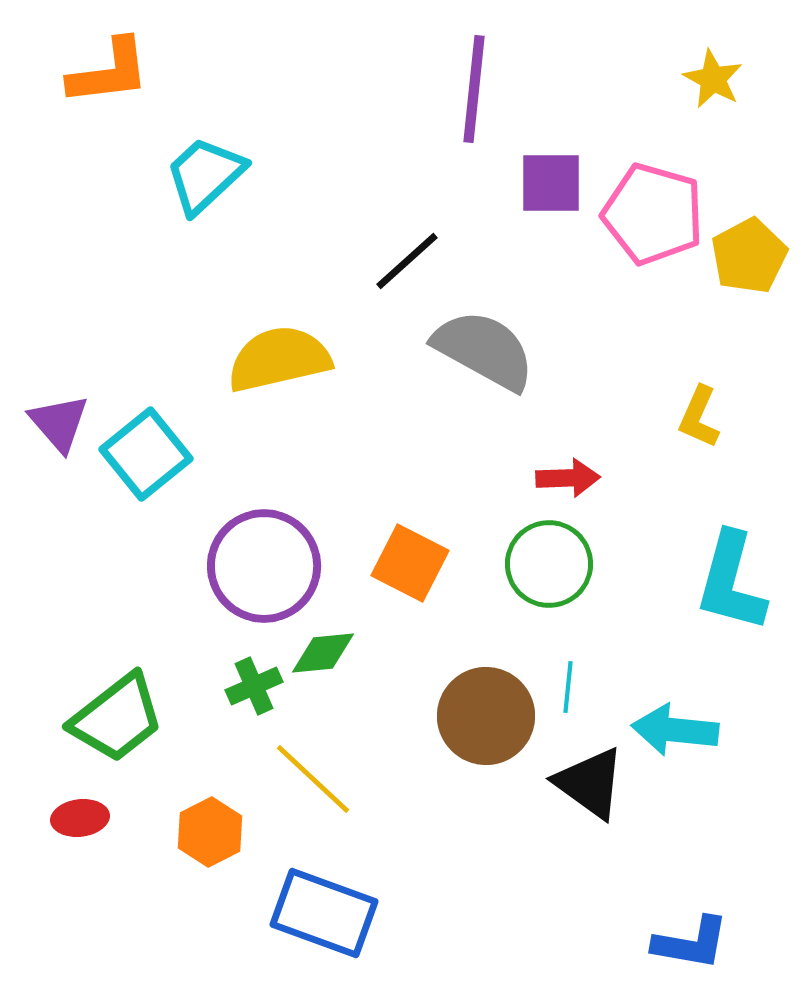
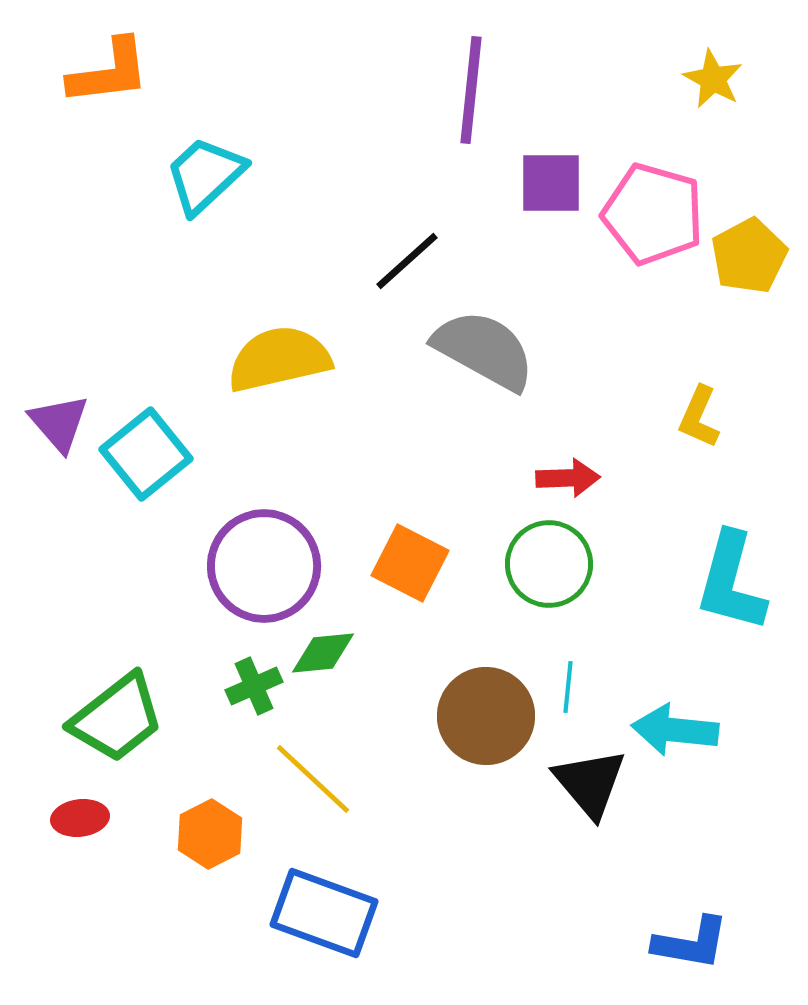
purple line: moved 3 px left, 1 px down
black triangle: rotated 14 degrees clockwise
orange hexagon: moved 2 px down
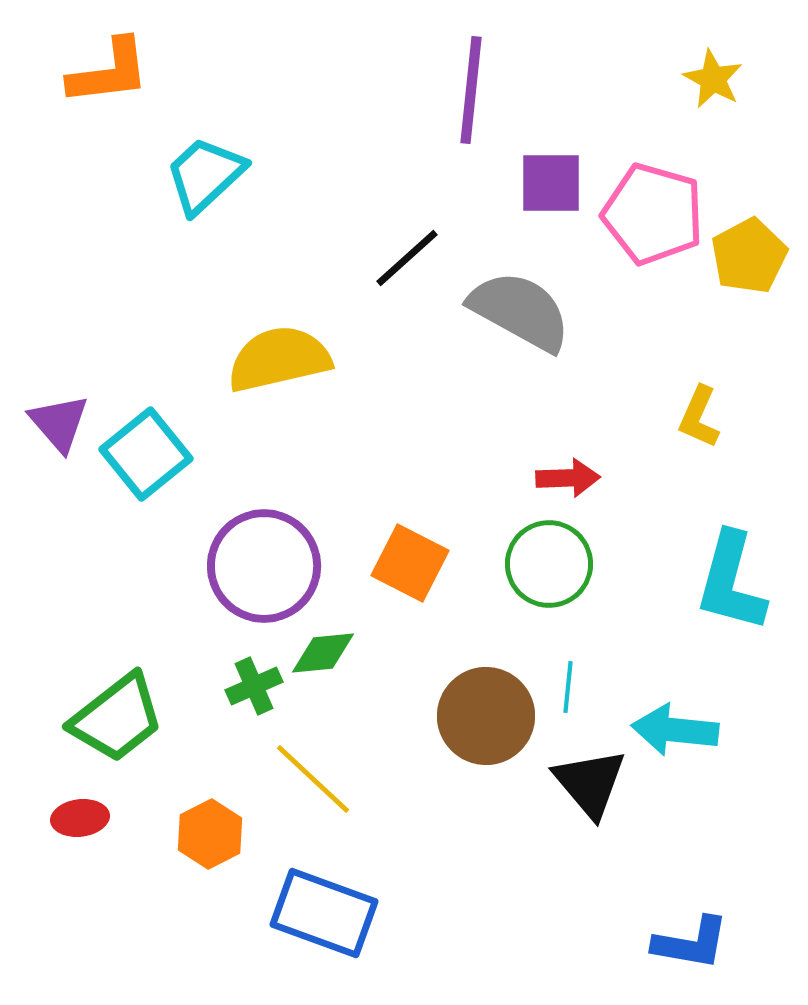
black line: moved 3 px up
gray semicircle: moved 36 px right, 39 px up
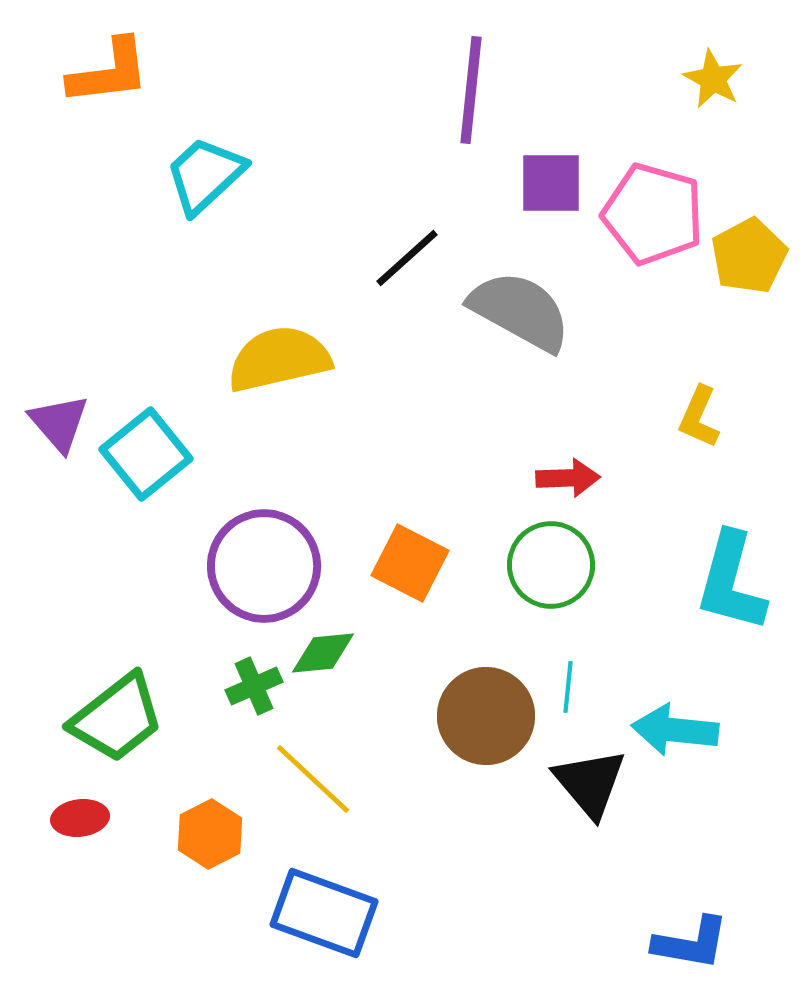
green circle: moved 2 px right, 1 px down
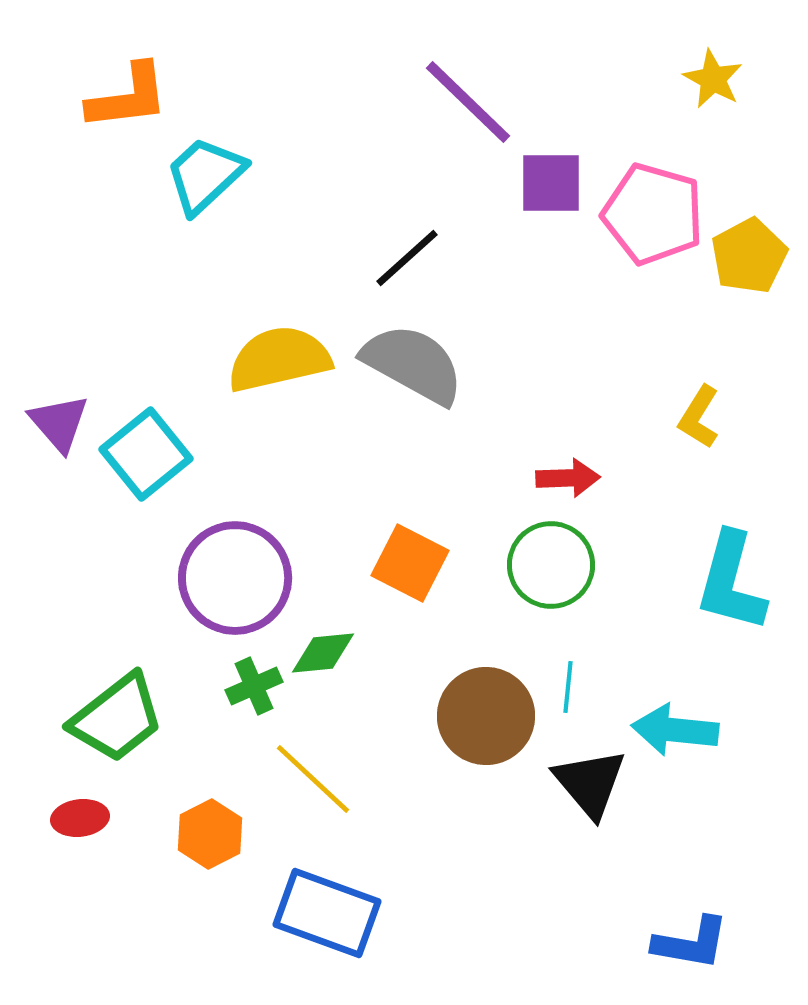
orange L-shape: moved 19 px right, 25 px down
purple line: moved 3 px left, 12 px down; rotated 52 degrees counterclockwise
gray semicircle: moved 107 px left, 53 px down
yellow L-shape: rotated 8 degrees clockwise
purple circle: moved 29 px left, 12 px down
blue rectangle: moved 3 px right
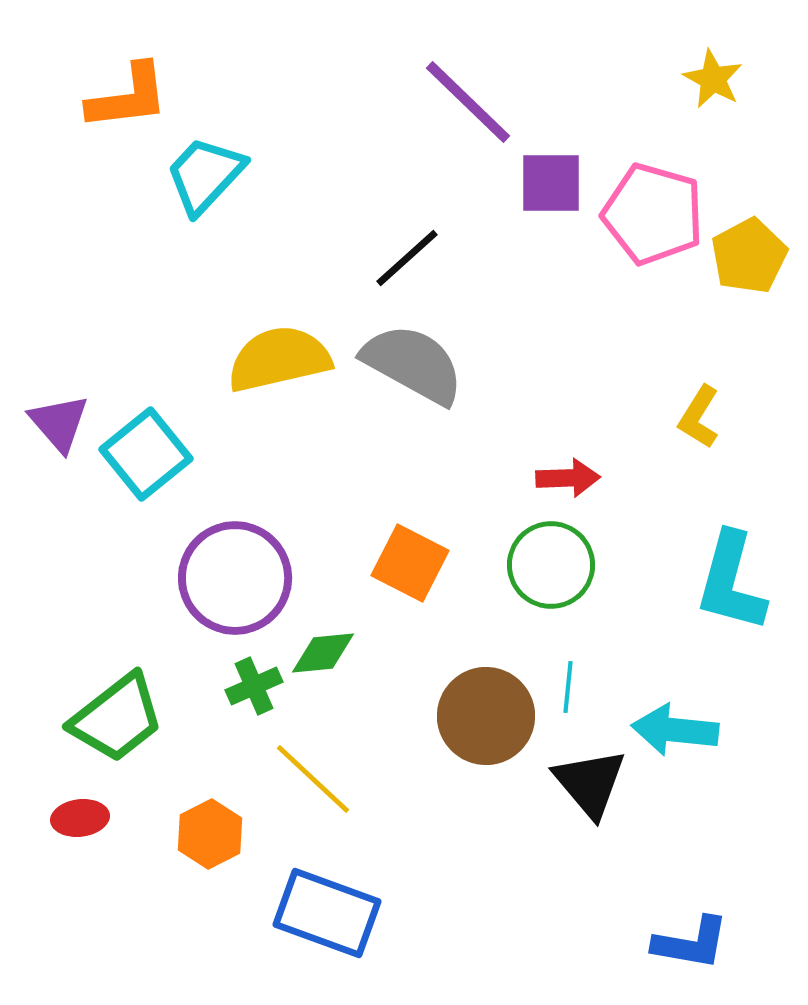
cyan trapezoid: rotated 4 degrees counterclockwise
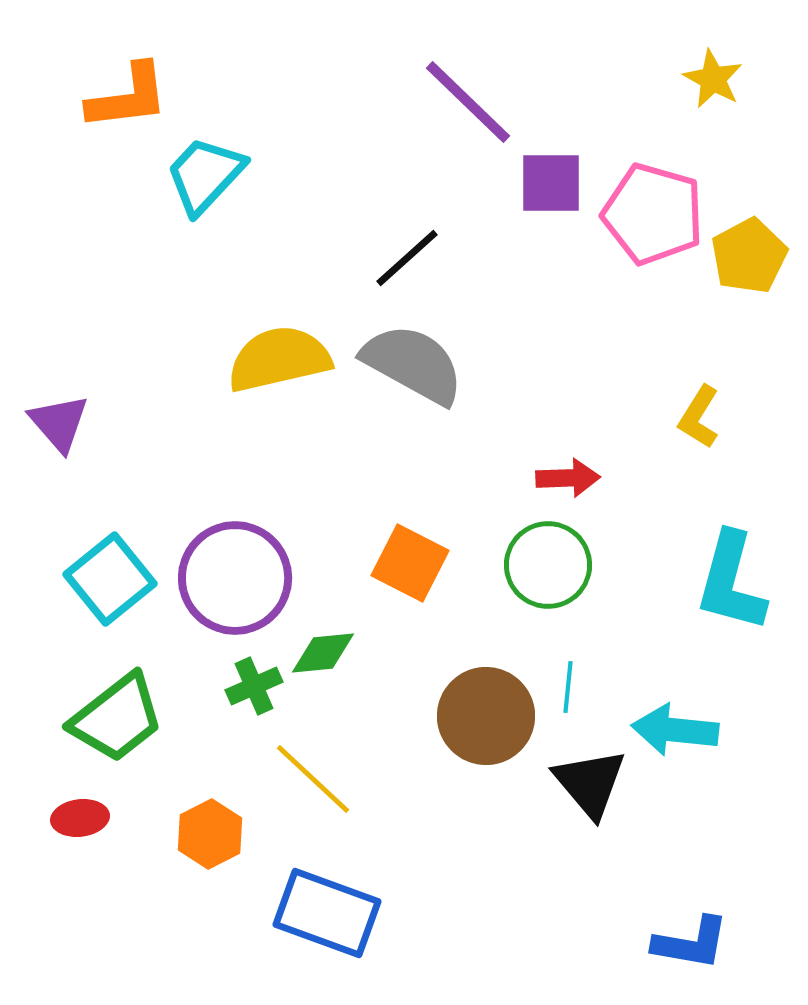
cyan square: moved 36 px left, 125 px down
green circle: moved 3 px left
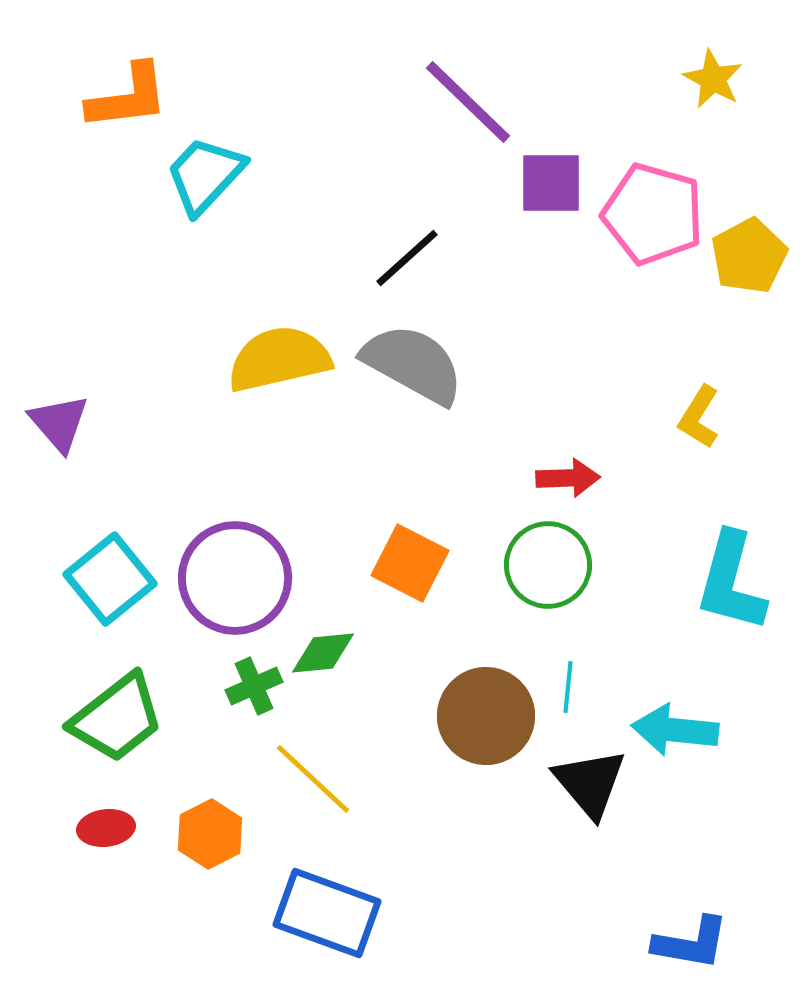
red ellipse: moved 26 px right, 10 px down
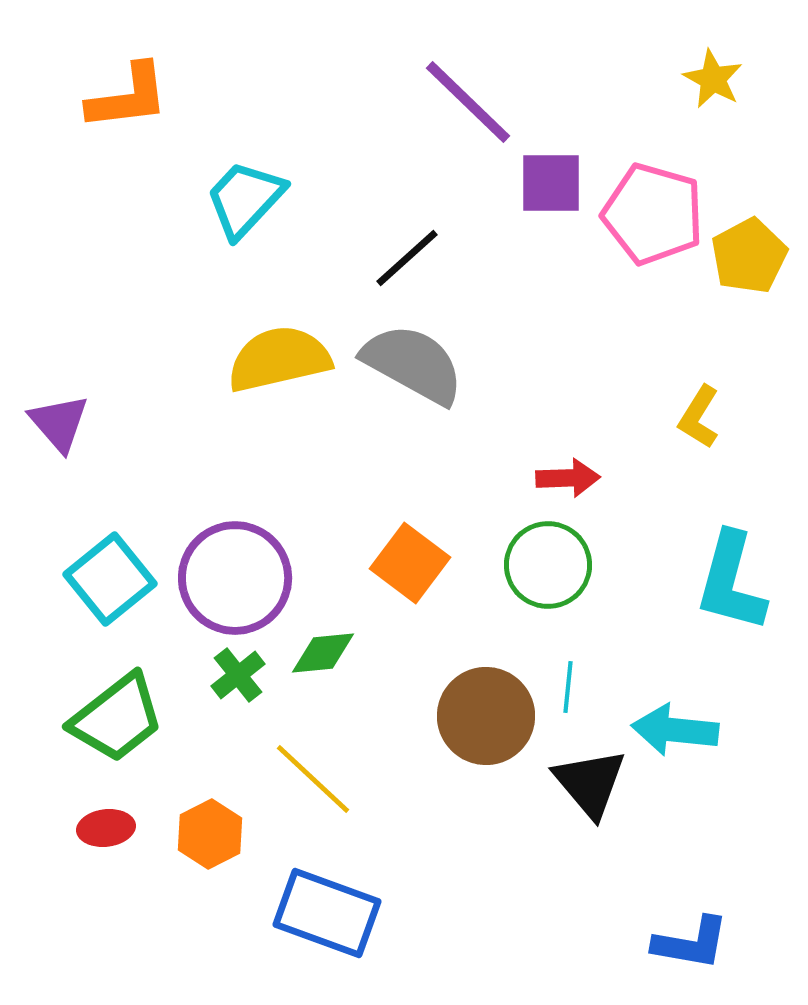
cyan trapezoid: moved 40 px right, 24 px down
orange square: rotated 10 degrees clockwise
green cross: moved 16 px left, 11 px up; rotated 14 degrees counterclockwise
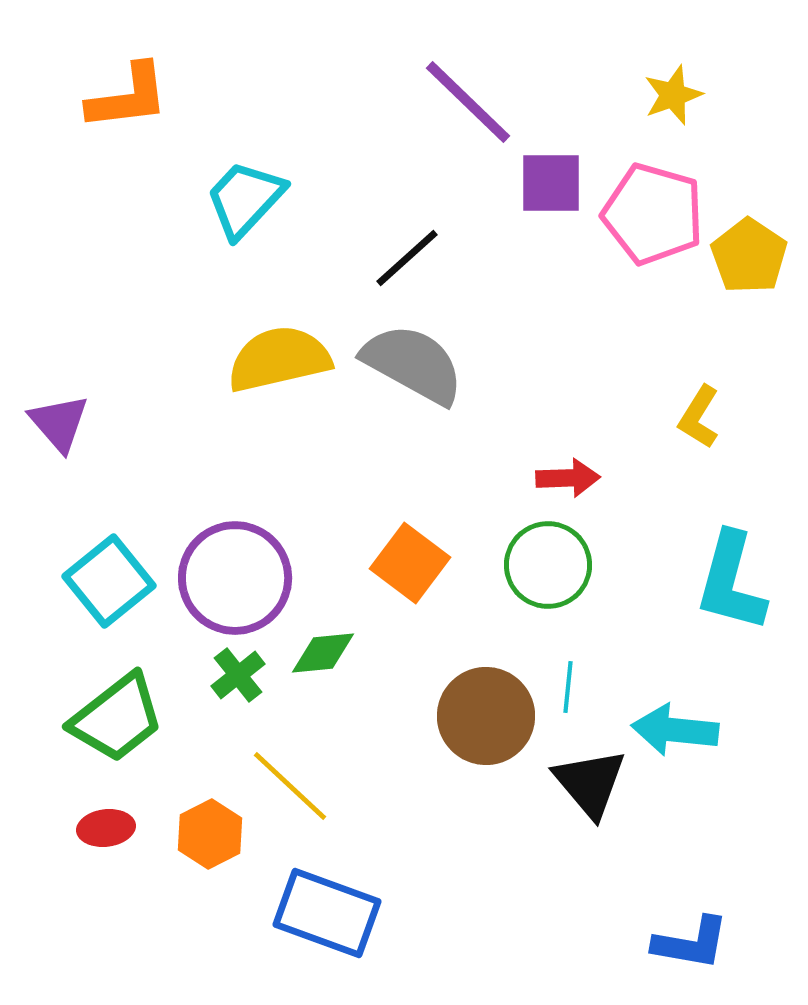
yellow star: moved 40 px left, 16 px down; rotated 24 degrees clockwise
yellow pentagon: rotated 10 degrees counterclockwise
cyan square: moved 1 px left, 2 px down
yellow line: moved 23 px left, 7 px down
